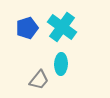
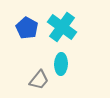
blue pentagon: rotated 25 degrees counterclockwise
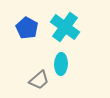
cyan cross: moved 3 px right
gray trapezoid: rotated 10 degrees clockwise
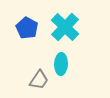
cyan cross: rotated 8 degrees clockwise
gray trapezoid: rotated 15 degrees counterclockwise
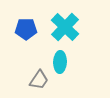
blue pentagon: moved 1 px left, 1 px down; rotated 30 degrees counterclockwise
cyan ellipse: moved 1 px left, 2 px up
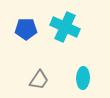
cyan cross: rotated 20 degrees counterclockwise
cyan ellipse: moved 23 px right, 16 px down
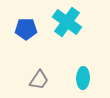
cyan cross: moved 2 px right, 5 px up; rotated 12 degrees clockwise
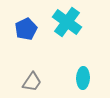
blue pentagon: rotated 25 degrees counterclockwise
gray trapezoid: moved 7 px left, 2 px down
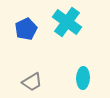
gray trapezoid: rotated 25 degrees clockwise
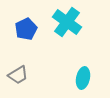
cyan ellipse: rotated 10 degrees clockwise
gray trapezoid: moved 14 px left, 7 px up
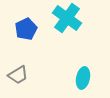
cyan cross: moved 4 px up
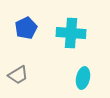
cyan cross: moved 4 px right, 15 px down; rotated 32 degrees counterclockwise
blue pentagon: moved 1 px up
